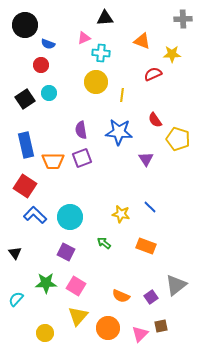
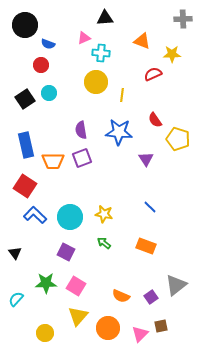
yellow star at (121, 214): moved 17 px left
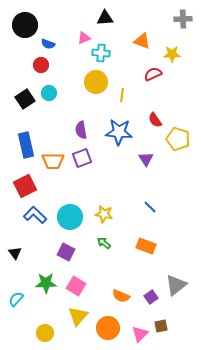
red square at (25, 186): rotated 30 degrees clockwise
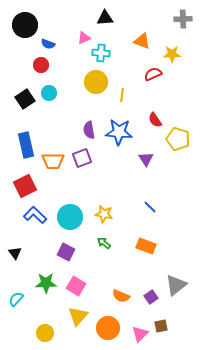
purple semicircle at (81, 130): moved 8 px right
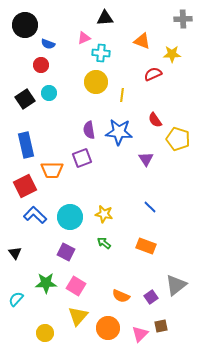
orange trapezoid at (53, 161): moved 1 px left, 9 px down
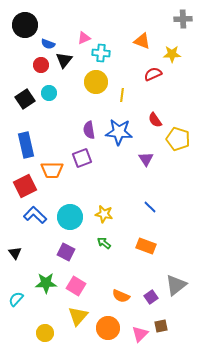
black triangle at (105, 18): moved 41 px left, 42 px down; rotated 48 degrees counterclockwise
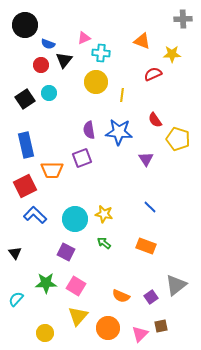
cyan circle at (70, 217): moved 5 px right, 2 px down
